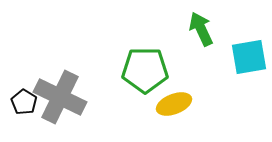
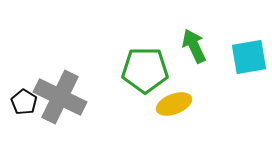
green arrow: moved 7 px left, 17 px down
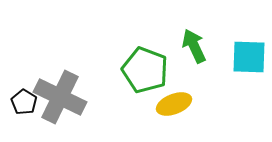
cyan square: rotated 12 degrees clockwise
green pentagon: rotated 21 degrees clockwise
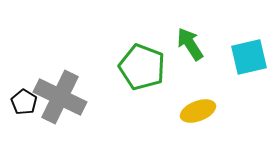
green arrow: moved 4 px left, 2 px up; rotated 8 degrees counterclockwise
cyan square: rotated 15 degrees counterclockwise
green pentagon: moved 3 px left, 3 px up
yellow ellipse: moved 24 px right, 7 px down
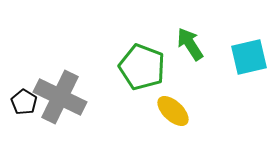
yellow ellipse: moved 25 px left; rotated 64 degrees clockwise
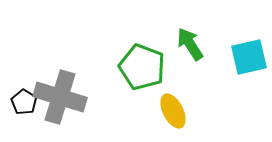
gray cross: rotated 9 degrees counterclockwise
yellow ellipse: rotated 20 degrees clockwise
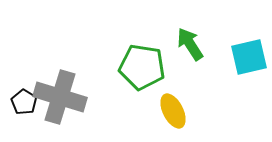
green pentagon: rotated 12 degrees counterclockwise
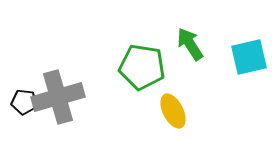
gray cross: moved 2 px left; rotated 33 degrees counterclockwise
black pentagon: rotated 25 degrees counterclockwise
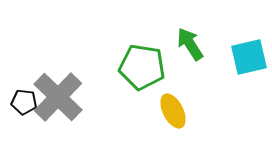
gray cross: rotated 30 degrees counterclockwise
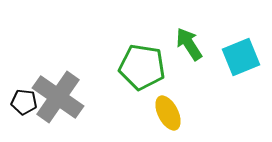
green arrow: moved 1 px left
cyan square: moved 8 px left; rotated 9 degrees counterclockwise
gray cross: rotated 9 degrees counterclockwise
yellow ellipse: moved 5 px left, 2 px down
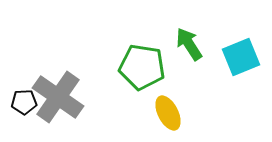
black pentagon: rotated 10 degrees counterclockwise
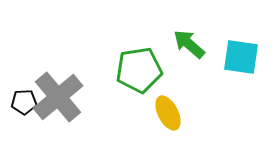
green arrow: rotated 16 degrees counterclockwise
cyan square: rotated 30 degrees clockwise
green pentagon: moved 3 px left, 3 px down; rotated 18 degrees counterclockwise
gray cross: rotated 15 degrees clockwise
